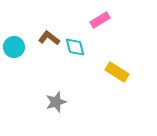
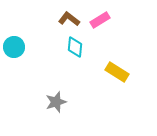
brown L-shape: moved 20 px right, 19 px up
cyan diamond: rotated 20 degrees clockwise
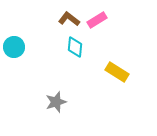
pink rectangle: moved 3 px left
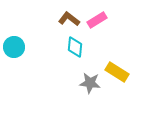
gray star: moved 34 px right, 19 px up; rotated 25 degrees clockwise
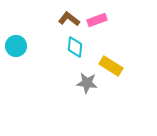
pink rectangle: rotated 12 degrees clockwise
cyan circle: moved 2 px right, 1 px up
yellow rectangle: moved 6 px left, 6 px up
gray star: moved 3 px left
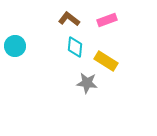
pink rectangle: moved 10 px right
cyan circle: moved 1 px left
yellow rectangle: moved 5 px left, 5 px up
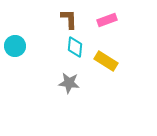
brown L-shape: rotated 50 degrees clockwise
gray star: moved 18 px left
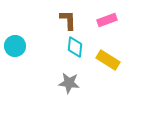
brown L-shape: moved 1 px left, 1 px down
yellow rectangle: moved 2 px right, 1 px up
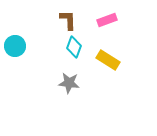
cyan diamond: moved 1 px left; rotated 15 degrees clockwise
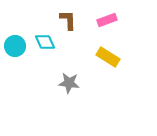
cyan diamond: moved 29 px left, 5 px up; rotated 45 degrees counterclockwise
yellow rectangle: moved 3 px up
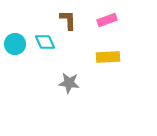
cyan circle: moved 2 px up
yellow rectangle: rotated 35 degrees counterclockwise
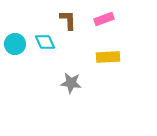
pink rectangle: moved 3 px left, 1 px up
gray star: moved 2 px right
